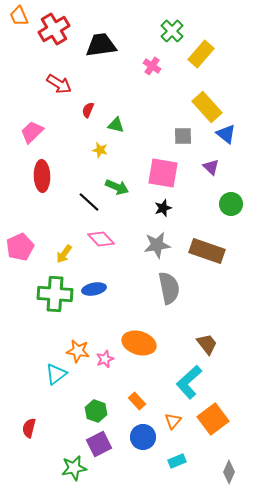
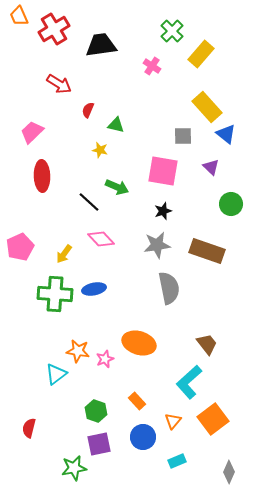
pink square at (163, 173): moved 2 px up
black star at (163, 208): moved 3 px down
purple square at (99, 444): rotated 15 degrees clockwise
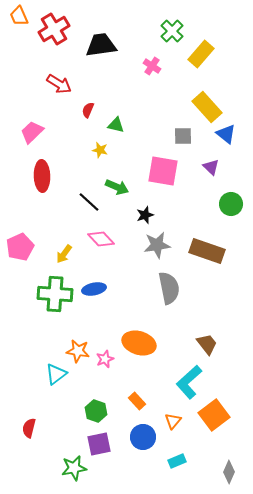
black star at (163, 211): moved 18 px left, 4 px down
orange square at (213, 419): moved 1 px right, 4 px up
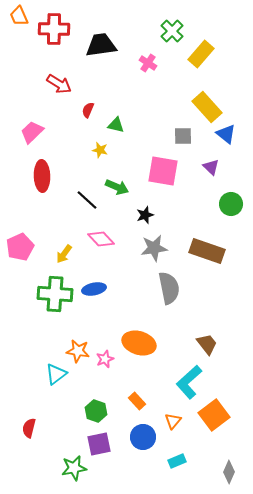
red cross at (54, 29): rotated 32 degrees clockwise
pink cross at (152, 66): moved 4 px left, 3 px up
black line at (89, 202): moved 2 px left, 2 px up
gray star at (157, 245): moved 3 px left, 3 px down
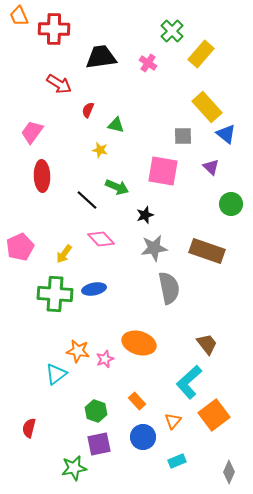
black trapezoid at (101, 45): moved 12 px down
pink trapezoid at (32, 132): rotated 10 degrees counterclockwise
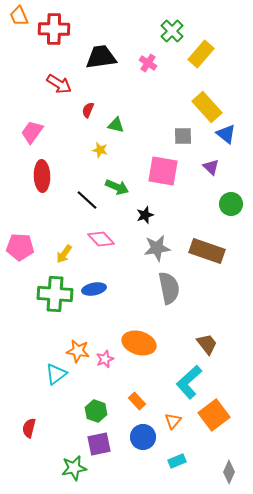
pink pentagon at (20, 247): rotated 28 degrees clockwise
gray star at (154, 248): moved 3 px right
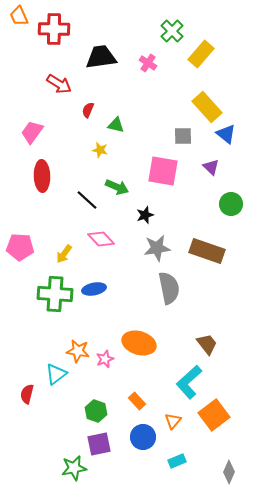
red semicircle at (29, 428): moved 2 px left, 34 px up
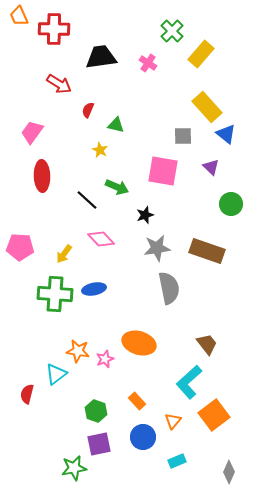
yellow star at (100, 150): rotated 14 degrees clockwise
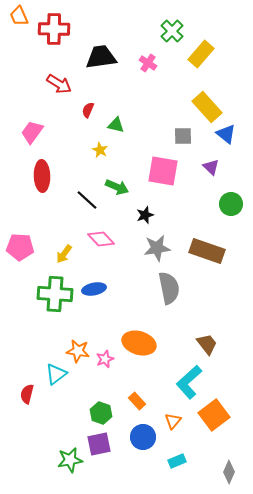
green hexagon at (96, 411): moved 5 px right, 2 px down
green star at (74, 468): moved 4 px left, 8 px up
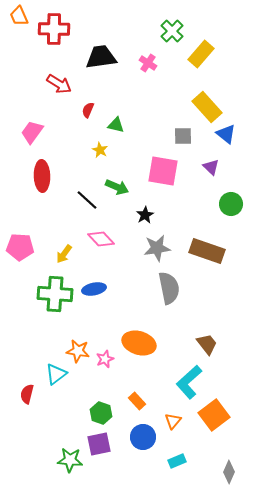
black star at (145, 215): rotated 12 degrees counterclockwise
green star at (70, 460): rotated 15 degrees clockwise
